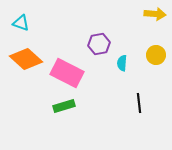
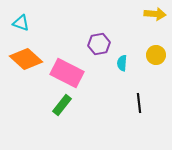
green rectangle: moved 2 px left, 1 px up; rotated 35 degrees counterclockwise
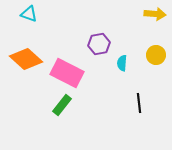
cyan triangle: moved 8 px right, 9 px up
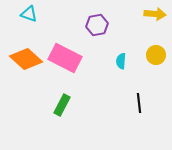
purple hexagon: moved 2 px left, 19 px up
cyan semicircle: moved 1 px left, 2 px up
pink rectangle: moved 2 px left, 15 px up
green rectangle: rotated 10 degrees counterclockwise
